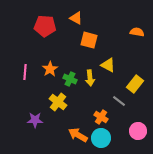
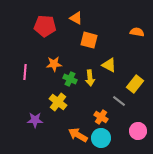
yellow triangle: moved 1 px right
orange star: moved 4 px right, 5 px up; rotated 28 degrees clockwise
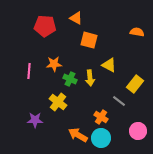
pink line: moved 4 px right, 1 px up
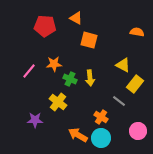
yellow triangle: moved 14 px right
pink line: rotated 35 degrees clockwise
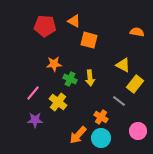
orange triangle: moved 2 px left, 3 px down
pink line: moved 4 px right, 22 px down
orange arrow: rotated 78 degrees counterclockwise
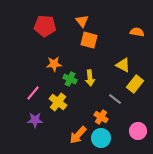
orange triangle: moved 8 px right; rotated 24 degrees clockwise
gray line: moved 4 px left, 2 px up
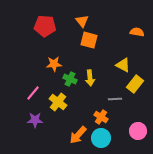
gray line: rotated 40 degrees counterclockwise
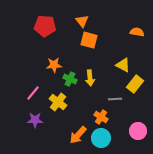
orange star: moved 1 px down
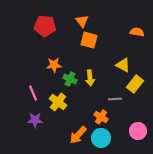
pink line: rotated 63 degrees counterclockwise
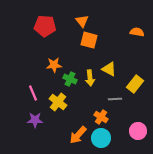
yellow triangle: moved 14 px left, 4 px down
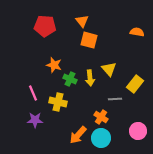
orange star: rotated 21 degrees clockwise
yellow triangle: rotated 21 degrees clockwise
yellow cross: rotated 24 degrees counterclockwise
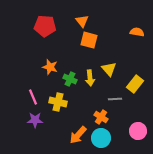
orange star: moved 4 px left, 2 px down
pink line: moved 4 px down
